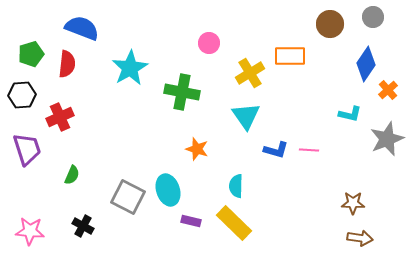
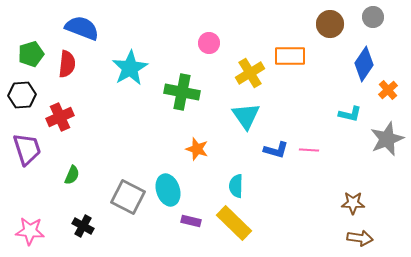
blue diamond: moved 2 px left
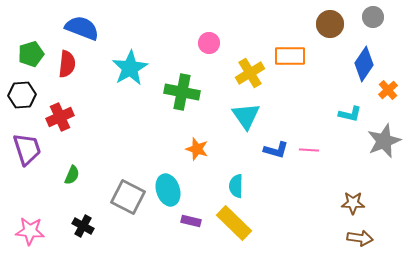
gray star: moved 3 px left, 2 px down
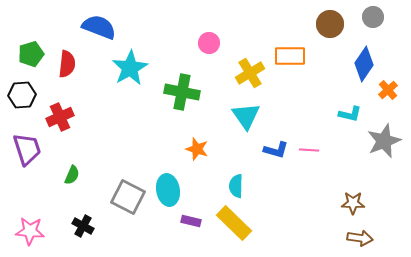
blue semicircle: moved 17 px right, 1 px up
cyan ellipse: rotated 8 degrees clockwise
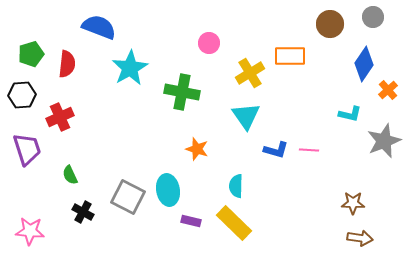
green semicircle: moved 2 px left; rotated 132 degrees clockwise
black cross: moved 14 px up
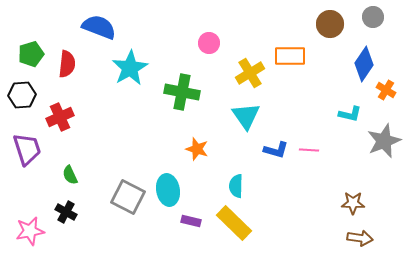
orange cross: moved 2 px left; rotated 18 degrees counterclockwise
black cross: moved 17 px left
pink star: rotated 16 degrees counterclockwise
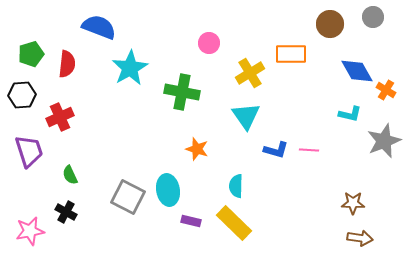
orange rectangle: moved 1 px right, 2 px up
blue diamond: moved 7 px left, 7 px down; rotated 64 degrees counterclockwise
purple trapezoid: moved 2 px right, 2 px down
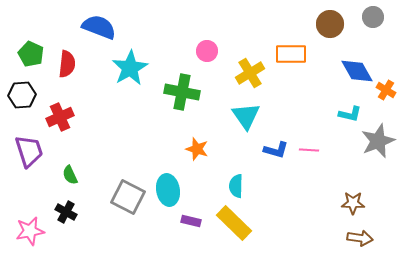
pink circle: moved 2 px left, 8 px down
green pentagon: rotated 30 degrees counterclockwise
gray star: moved 6 px left
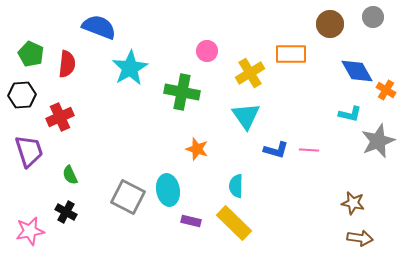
brown star: rotated 10 degrees clockwise
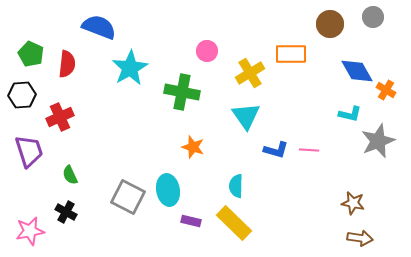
orange star: moved 4 px left, 2 px up
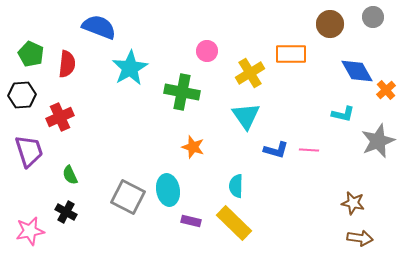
orange cross: rotated 18 degrees clockwise
cyan L-shape: moved 7 px left
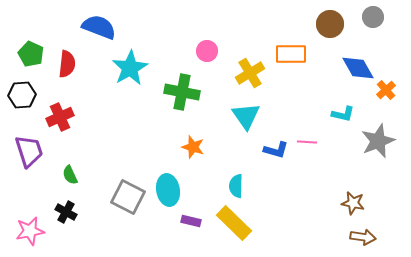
blue diamond: moved 1 px right, 3 px up
pink line: moved 2 px left, 8 px up
brown arrow: moved 3 px right, 1 px up
